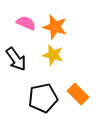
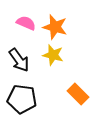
black arrow: moved 3 px right, 1 px down
black pentagon: moved 21 px left, 1 px down; rotated 20 degrees clockwise
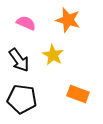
orange star: moved 13 px right, 7 px up
yellow star: rotated 15 degrees clockwise
orange rectangle: rotated 25 degrees counterclockwise
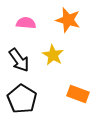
pink semicircle: rotated 18 degrees counterclockwise
black pentagon: rotated 24 degrees clockwise
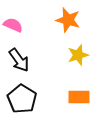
pink semicircle: moved 13 px left, 2 px down; rotated 18 degrees clockwise
yellow star: moved 25 px right; rotated 25 degrees clockwise
orange rectangle: moved 1 px right, 3 px down; rotated 20 degrees counterclockwise
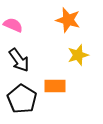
orange rectangle: moved 24 px left, 11 px up
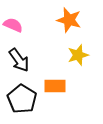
orange star: moved 1 px right
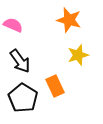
black arrow: moved 1 px right, 1 px down
orange rectangle: rotated 65 degrees clockwise
black pentagon: moved 1 px right, 1 px up
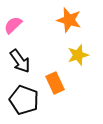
pink semicircle: rotated 66 degrees counterclockwise
orange rectangle: moved 3 px up
black pentagon: moved 1 px right, 2 px down; rotated 12 degrees counterclockwise
